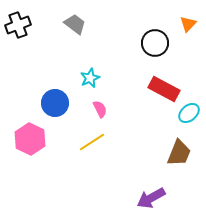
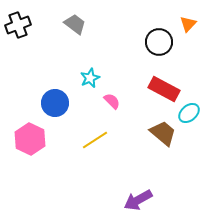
black circle: moved 4 px right, 1 px up
pink semicircle: moved 12 px right, 8 px up; rotated 18 degrees counterclockwise
yellow line: moved 3 px right, 2 px up
brown trapezoid: moved 16 px left, 20 px up; rotated 72 degrees counterclockwise
purple arrow: moved 13 px left, 2 px down
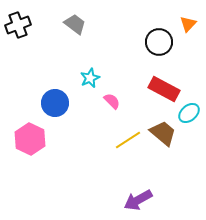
yellow line: moved 33 px right
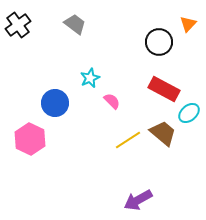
black cross: rotated 15 degrees counterclockwise
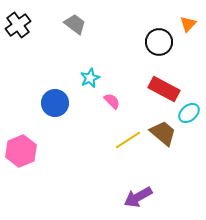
pink hexagon: moved 9 px left, 12 px down; rotated 12 degrees clockwise
purple arrow: moved 3 px up
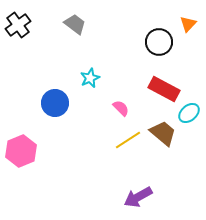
pink semicircle: moved 9 px right, 7 px down
